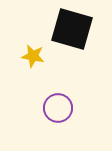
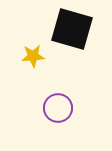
yellow star: rotated 15 degrees counterclockwise
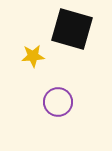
purple circle: moved 6 px up
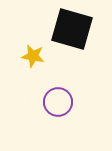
yellow star: rotated 15 degrees clockwise
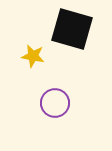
purple circle: moved 3 px left, 1 px down
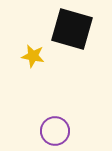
purple circle: moved 28 px down
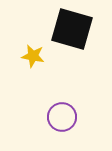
purple circle: moved 7 px right, 14 px up
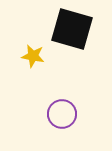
purple circle: moved 3 px up
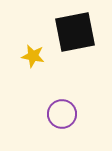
black square: moved 3 px right, 3 px down; rotated 27 degrees counterclockwise
